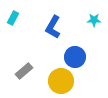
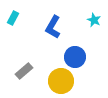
cyan star: rotated 24 degrees clockwise
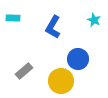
cyan rectangle: rotated 64 degrees clockwise
blue circle: moved 3 px right, 2 px down
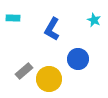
blue L-shape: moved 1 px left, 2 px down
yellow circle: moved 12 px left, 2 px up
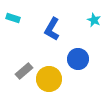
cyan rectangle: rotated 16 degrees clockwise
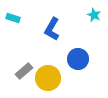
cyan star: moved 5 px up
yellow circle: moved 1 px left, 1 px up
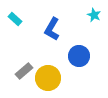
cyan rectangle: moved 2 px right, 1 px down; rotated 24 degrees clockwise
blue circle: moved 1 px right, 3 px up
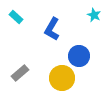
cyan rectangle: moved 1 px right, 2 px up
gray rectangle: moved 4 px left, 2 px down
yellow circle: moved 14 px right
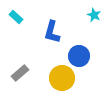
blue L-shape: moved 3 px down; rotated 15 degrees counterclockwise
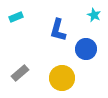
cyan rectangle: rotated 64 degrees counterclockwise
blue L-shape: moved 6 px right, 2 px up
blue circle: moved 7 px right, 7 px up
